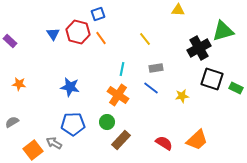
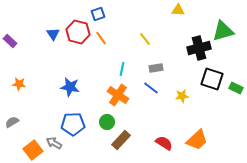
black cross: rotated 15 degrees clockwise
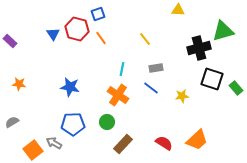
red hexagon: moved 1 px left, 3 px up
green rectangle: rotated 24 degrees clockwise
brown rectangle: moved 2 px right, 4 px down
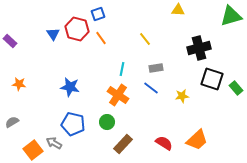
green triangle: moved 8 px right, 15 px up
blue pentagon: rotated 15 degrees clockwise
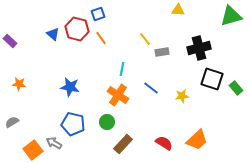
blue triangle: rotated 16 degrees counterclockwise
gray rectangle: moved 6 px right, 16 px up
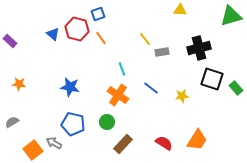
yellow triangle: moved 2 px right
cyan line: rotated 32 degrees counterclockwise
orange trapezoid: rotated 15 degrees counterclockwise
